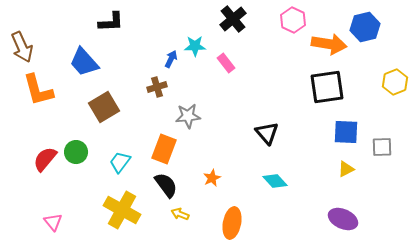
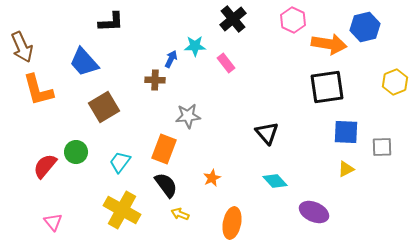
brown cross: moved 2 px left, 7 px up; rotated 18 degrees clockwise
red semicircle: moved 7 px down
purple ellipse: moved 29 px left, 7 px up
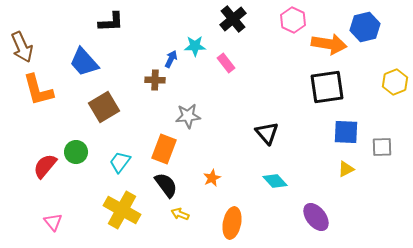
purple ellipse: moved 2 px right, 5 px down; rotated 28 degrees clockwise
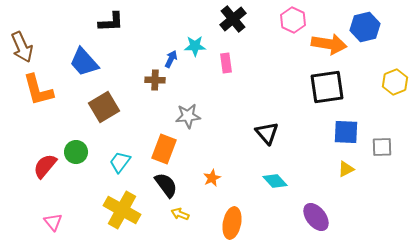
pink rectangle: rotated 30 degrees clockwise
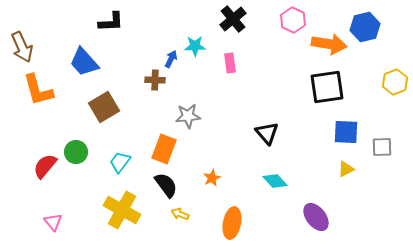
pink rectangle: moved 4 px right
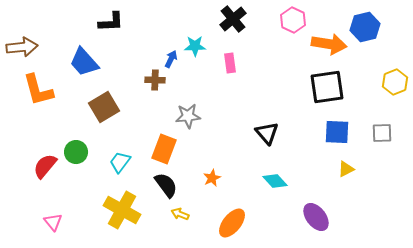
brown arrow: rotated 72 degrees counterclockwise
blue square: moved 9 px left
gray square: moved 14 px up
orange ellipse: rotated 28 degrees clockwise
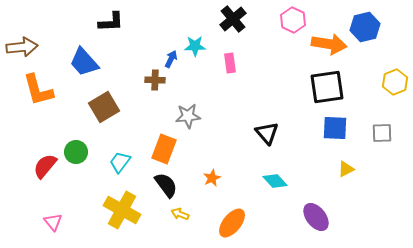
blue square: moved 2 px left, 4 px up
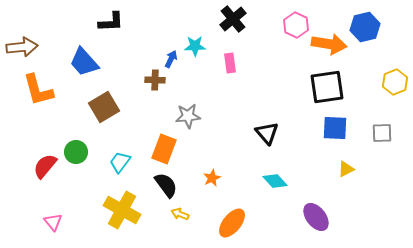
pink hexagon: moved 3 px right, 5 px down
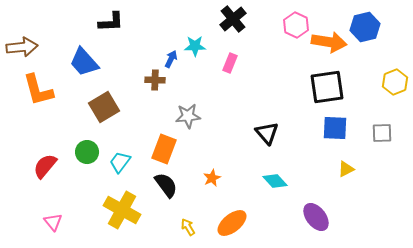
orange arrow: moved 2 px up
pink rectangle: rotated 30 degrees clockwise
green circle: moved 11 px right
yellow arrow: moved 8 px right, 13 px down; rotated 36 degrees clockwise
orange ellipse: rotated 12 degrees clockwise
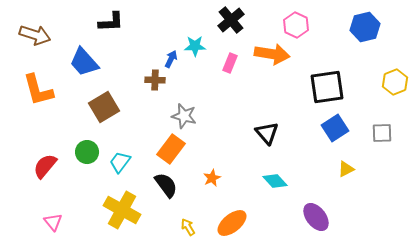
black cross: moved 2 px left, 1 px down
orange arrow: moved 57 px left, 12 px down
brown arrow: moved 13 px right, 12 px up; rotated 24 degrees clockwise
gray star: moved 4 px left; rotated 20 degrees clockwise
blue square: rotated 36 degrees counterclockwise
orange rectangle: moved 7 px right; rotated 16 degrees clockwise
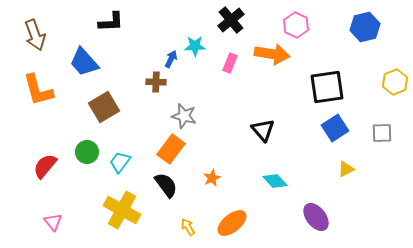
brown arrow: rotated 52 degrees clockwise
brown cross: moved 1 px right, 2 px down
black triangle: moved 4 px left, 3 px up
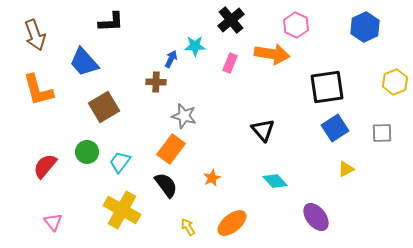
blue hexagon: rotated 12 degrees counterclockwise
